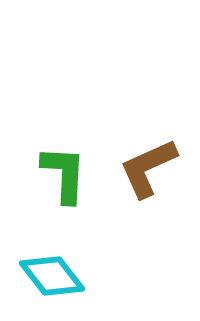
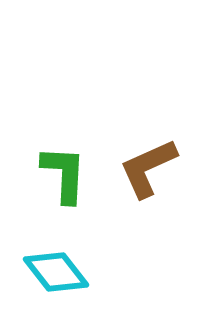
cyan diamond: moved 4 px right, 4 px up
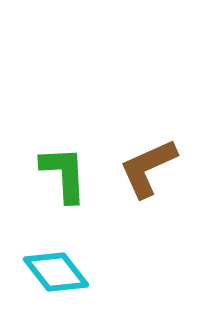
green L-shape: rotated 6 degrees counterclockwise
